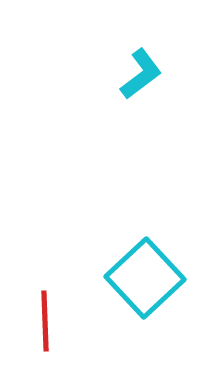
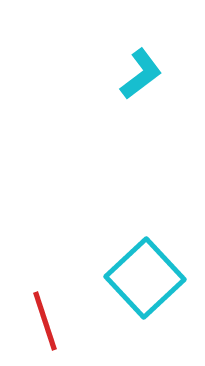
red line: rotated 16 degrees counterclockwise
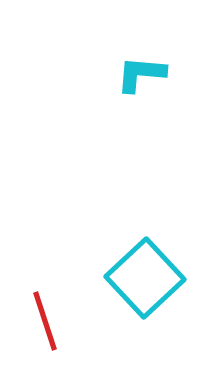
cyan L-shape: rotated 138 degrees counterclockwise
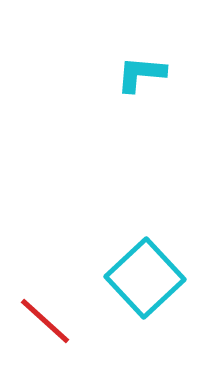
red line: rotated 30 degrees counterclockwise
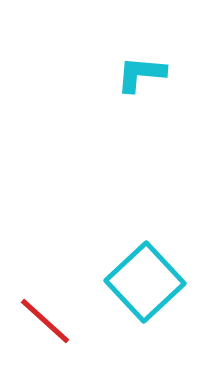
cyan square: moved 4 px down
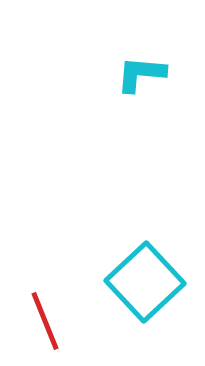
red line: rotated 26 degrees clockwise
